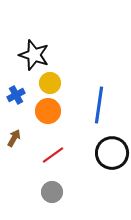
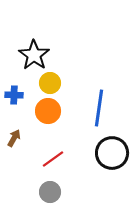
black star: rotated 16 degrees clockwise
blue cross: moved 2 px left; rotated 30 degrees clockwise
blue line: moved 3 px down
red line: moved 4 px down
gray circle: moved 2 px left
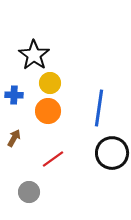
gray circle: moved 21 px left
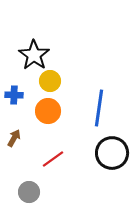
yellow circle: moved 2 px up
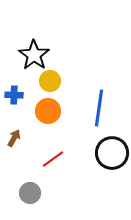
gray circle: moved 1 px right, 1 px down
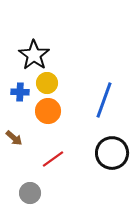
yellow circle: moved 3 px left, 2 px down
blue cross: moved 6 px right, 3 px up
blue line: moved 5 px right, 8 px up; rotated 12 degrees clockwise
brown arrow: rotated 102 degrees clockwise
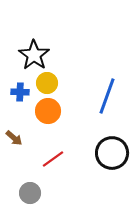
blue line: moved 3 px right, 4 px up
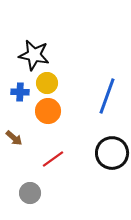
black star: rotated 24 degrees counterclockwise
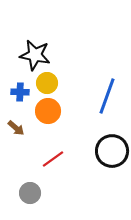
black star: moved 1 px right
brown arrow: moved 2 px right, 10 px up
black circle: moved 2 px up
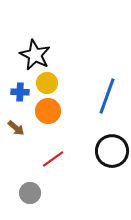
black star: rotated 16 degrees clockwise
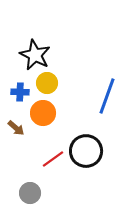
orange circle: moved 5 px left, 2 px down
black circle: moved 26 px left
